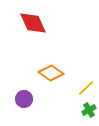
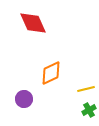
orange diamond: rotated 60 degrees counterclockwise
yellow line: moved 1 px down; rotated 30 degrees clockwise
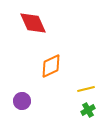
orange diamond: moved 7 px up
purple circle: moved 2 px left, 2 px down
green cross: moved 1 px left
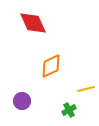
green cross: moved 19 px left
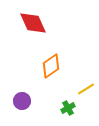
orange diamond: rotated 10 degrees counterclockwise
yellow line: rotated 18 degrees counterclockwise
green cross: moved 1 px left, 2 px up
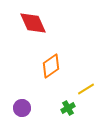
purple circle: moved 7 px down
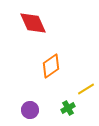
purple circle: moved 8 px right, 2 px down
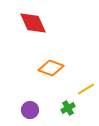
orange diamond: moved 2 px down; rotated 55 degrees clockwise
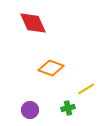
green cross: rotated 16 degrees clockwise
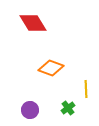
red diamond: rotated 8 degrees counterclockwise
yellow line: rotated 60 degrees counterclockwise
green cross: rotated 24 degrees counterclockwise
